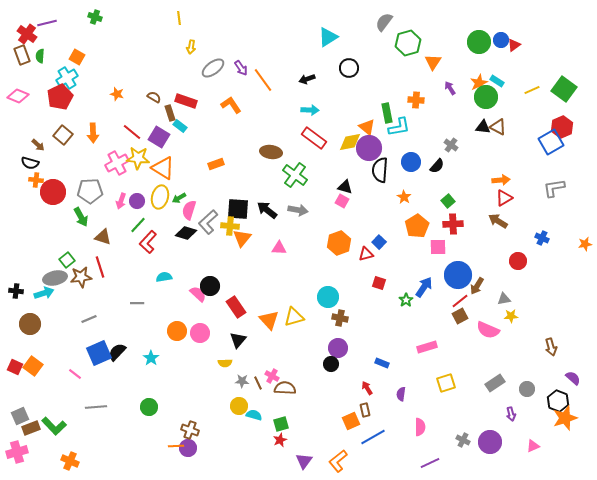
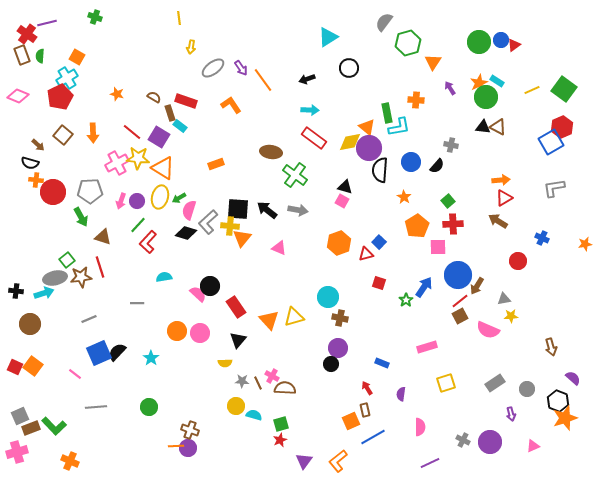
gray cross at (451, 145): rotated 24 degrees counterclockwise
pink triangle at (279, 248): rotated 21 degrees clockwise
yellow circle at (239, 406): moved 3 px left
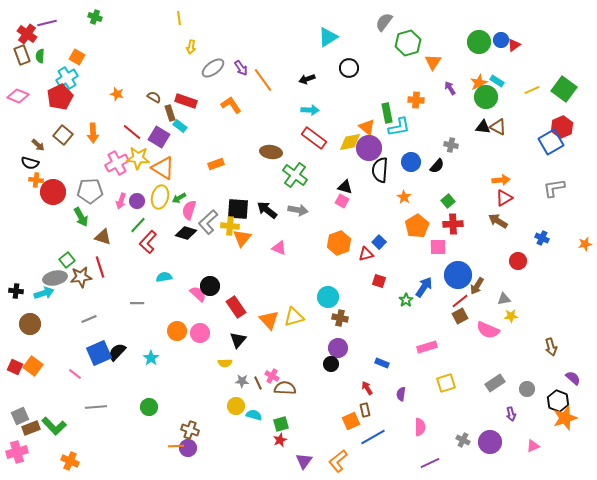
red square at (379, 283): moved 2 px up
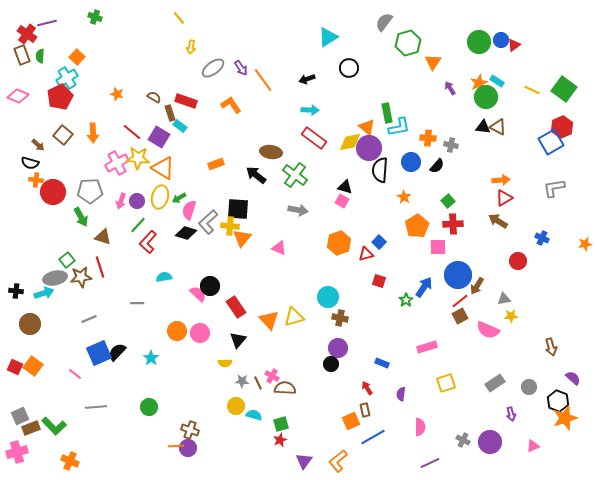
yellow line at (179, 18): rotated 32 degrees counterclockwise
orange square at (77, 57): rotated 14 degrees clockwise
yellow line at (532, 90): rotated 49 degrees clockwise
orange cross at (416, 100): moved 12 px right, 38 px down
black arrow at (267, 210): moved 11 px left, 35 px up
gray circle at (527, 389): moved 2 px right, 2 px up
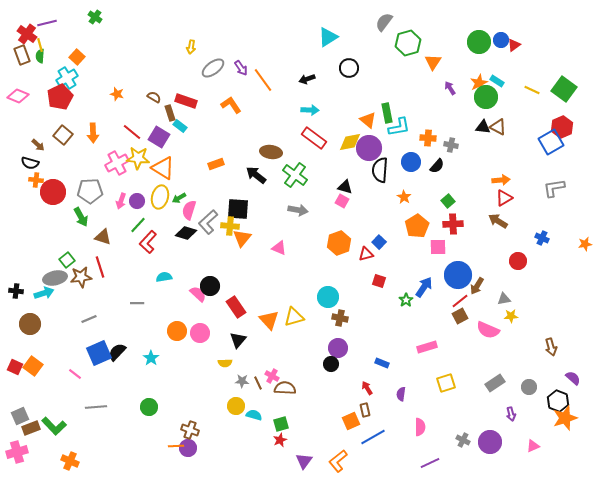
green cross at (95, 17): rotated 16 degrees clockwise
yellow line at (179, 18): moved 139 px left, 27 px down; rotated 24 degrees clockwise
orange triangle at (367, 127): moved 1 px right, 7 px up
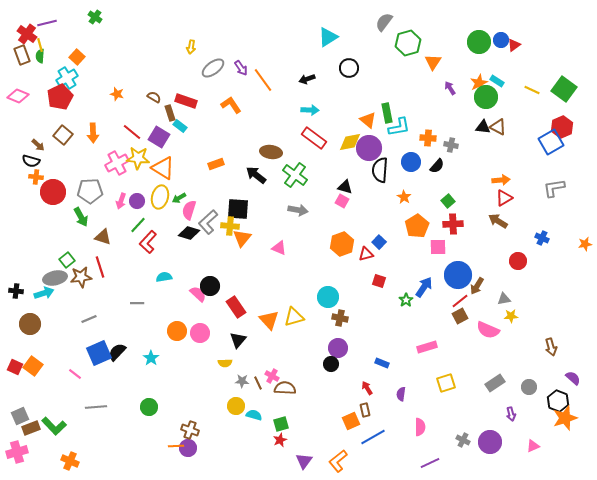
black semicircle at (30, 163): moved 1 px right, 2 px up
orange cross at (36, 180): moved 3 px up
black diamond at (186, 233): moved 3 px right
orange hexagon at (339, 243): moved 3 px right, 1 px down
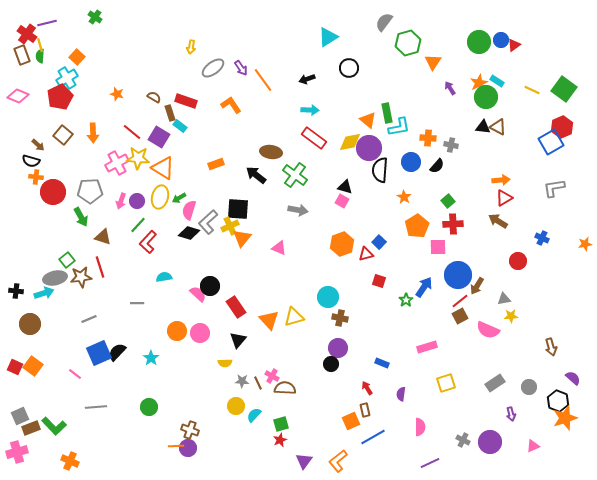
yellow cross at (230, 226): rotated 30 degrees counterclockwise
cyan semicircle at (254, 415): rotated 63 degrees counterclockwise
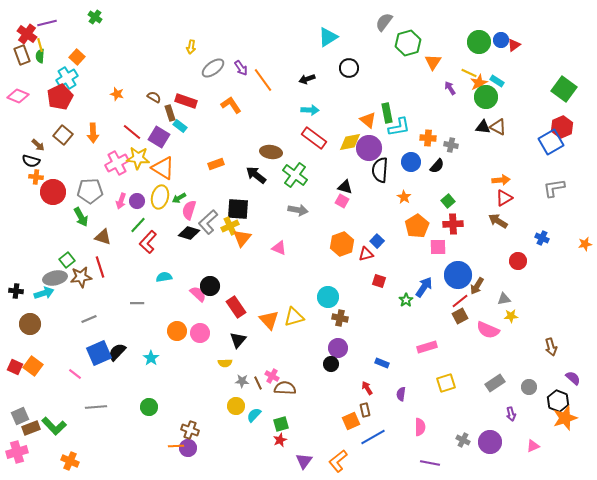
yellow line at (532, 90): moved 63 px left, 17 px up
blue square at (379, 242): moved 2 px left, 1 px up
purple line at (430, 463): rotated 36 degrees clockwise
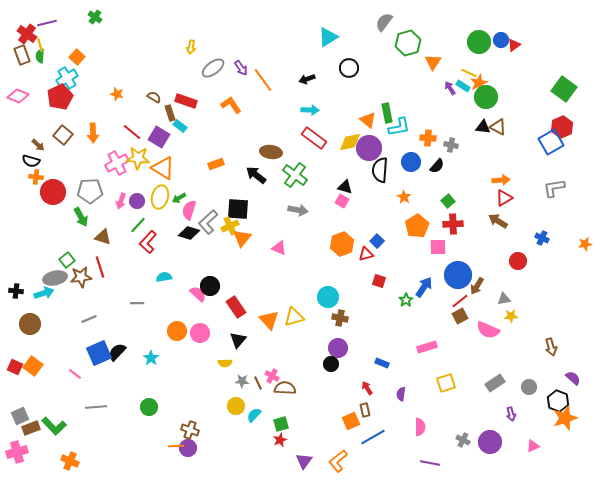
cyan rectangle at (497, 81): moved 34 px left, 5 px down
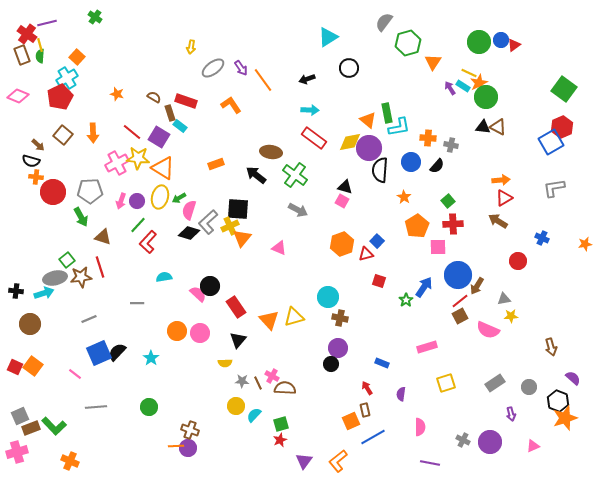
gray arrow at (298, 210): rotated 18 degrees clockwise
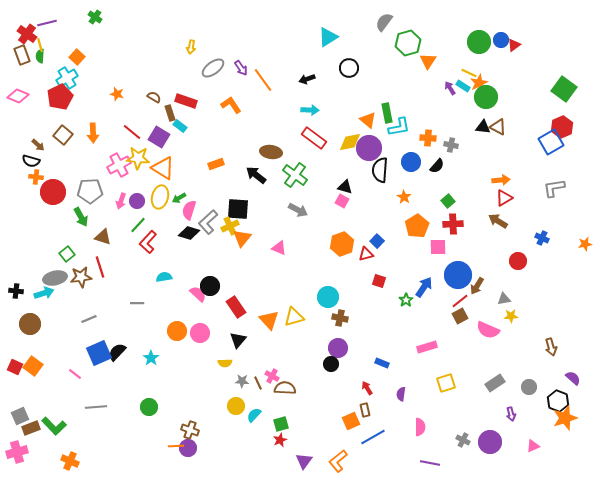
orange triangle at (433, 62): moved 5 px left, 1 px up
pink cross at (117, 163): moved 2 px right, 2 px down
green square at (67, 260): moved 6 px up
